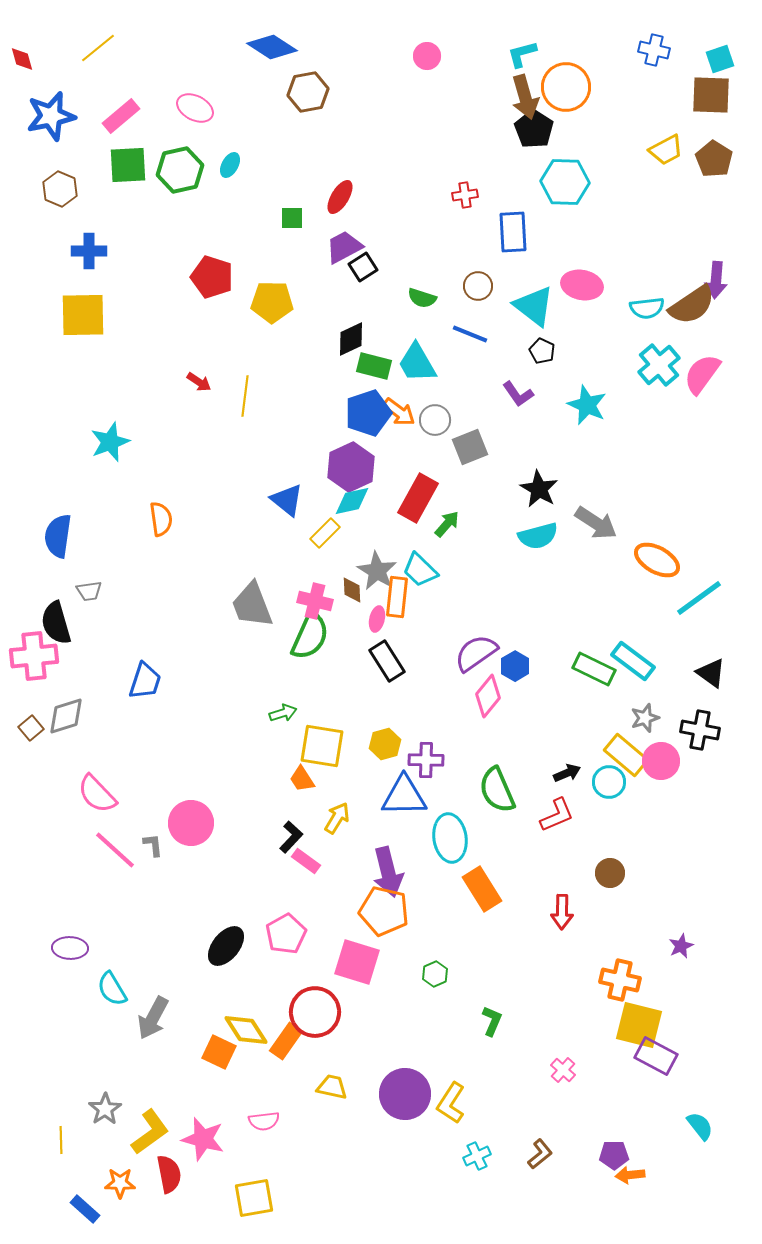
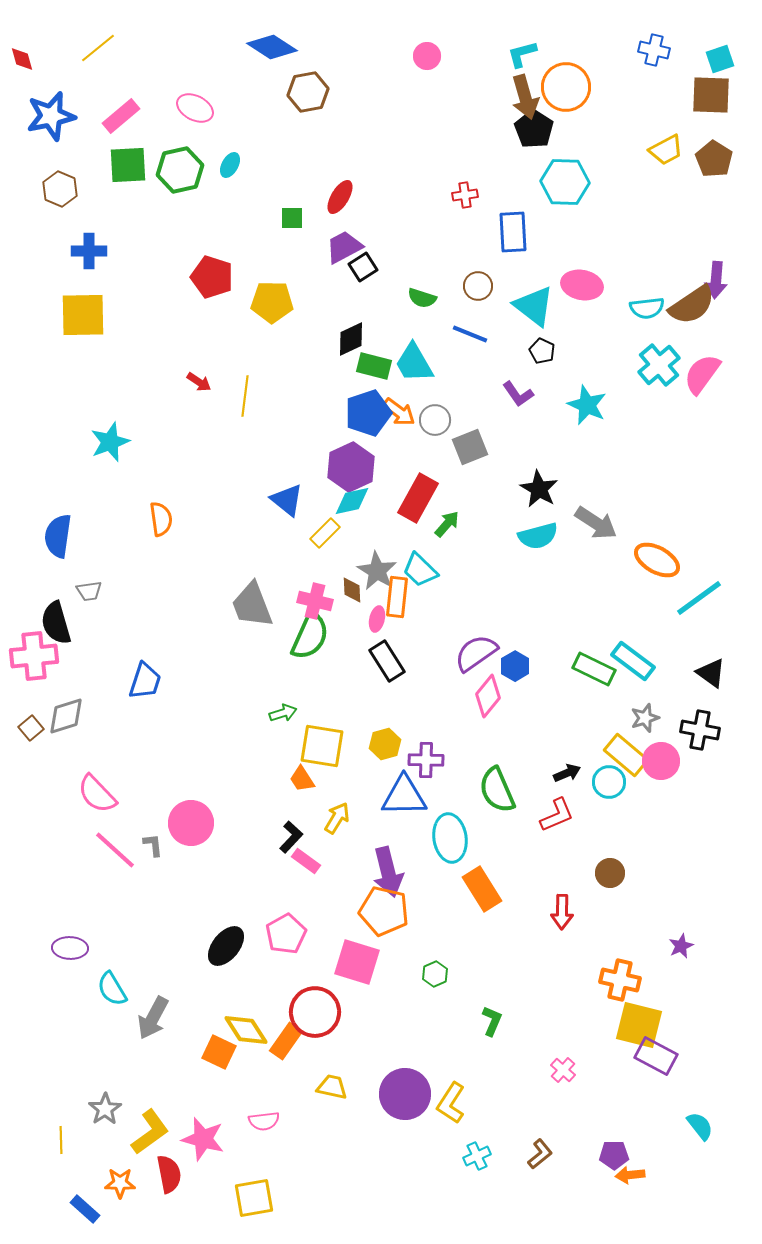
cyan trapezoid at (417, 363): moved 3 px left
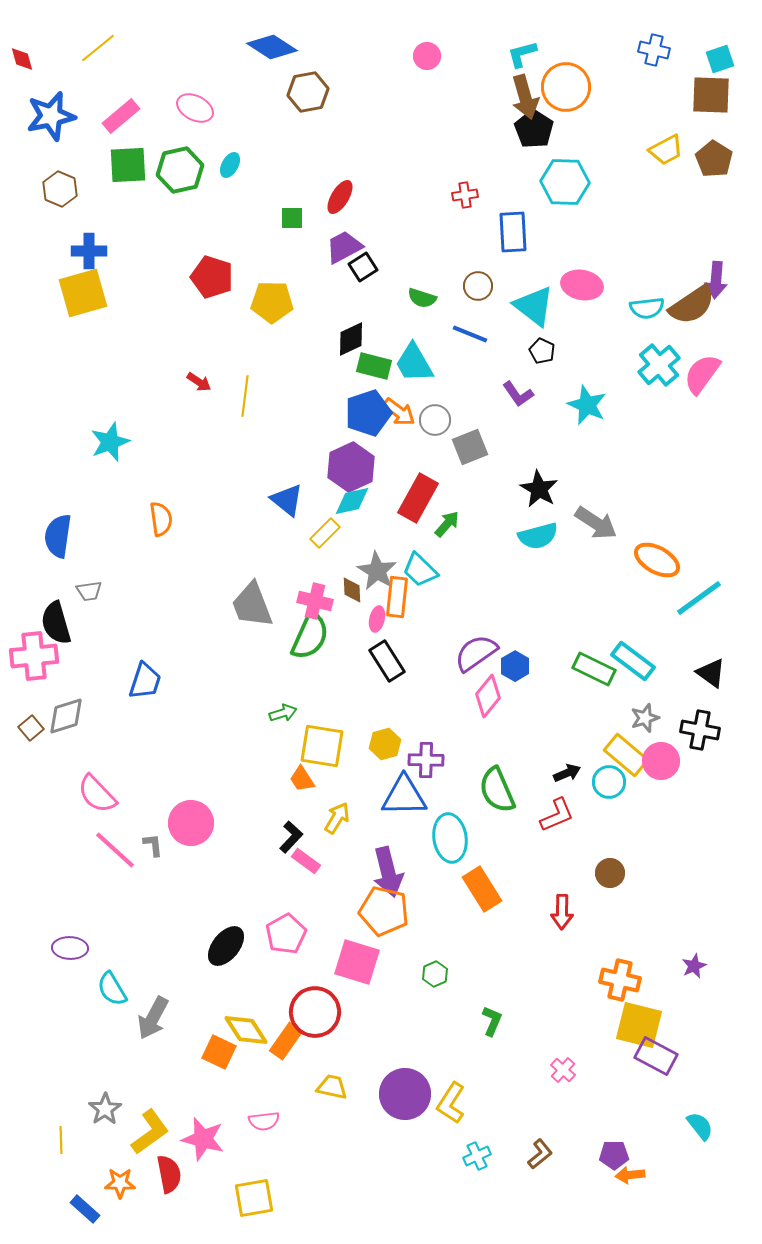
yellow square at (83, 315): moved 22 px up; rotated 15 degrees counterclockwise
purple star at (681, 946): moved 13 px right, 20 px down
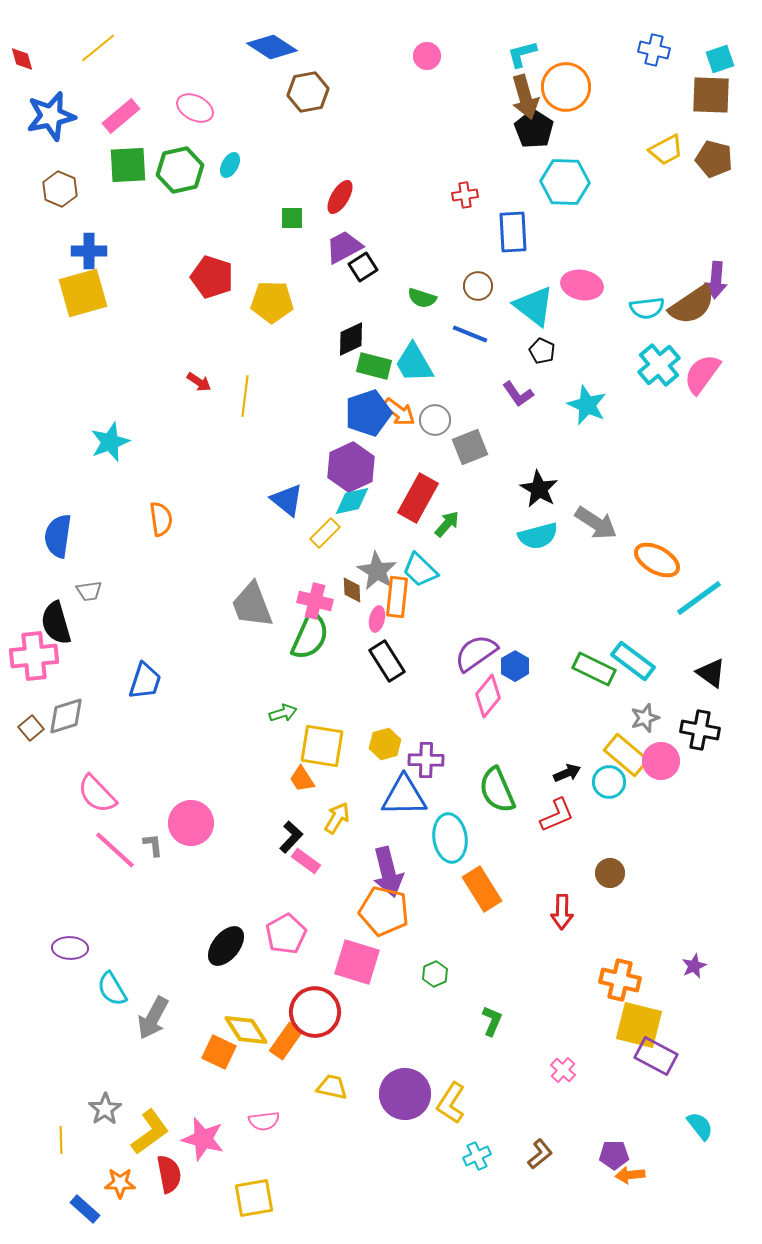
brown pentagon at (714, 159): rotated 18 degrees counterclockwise
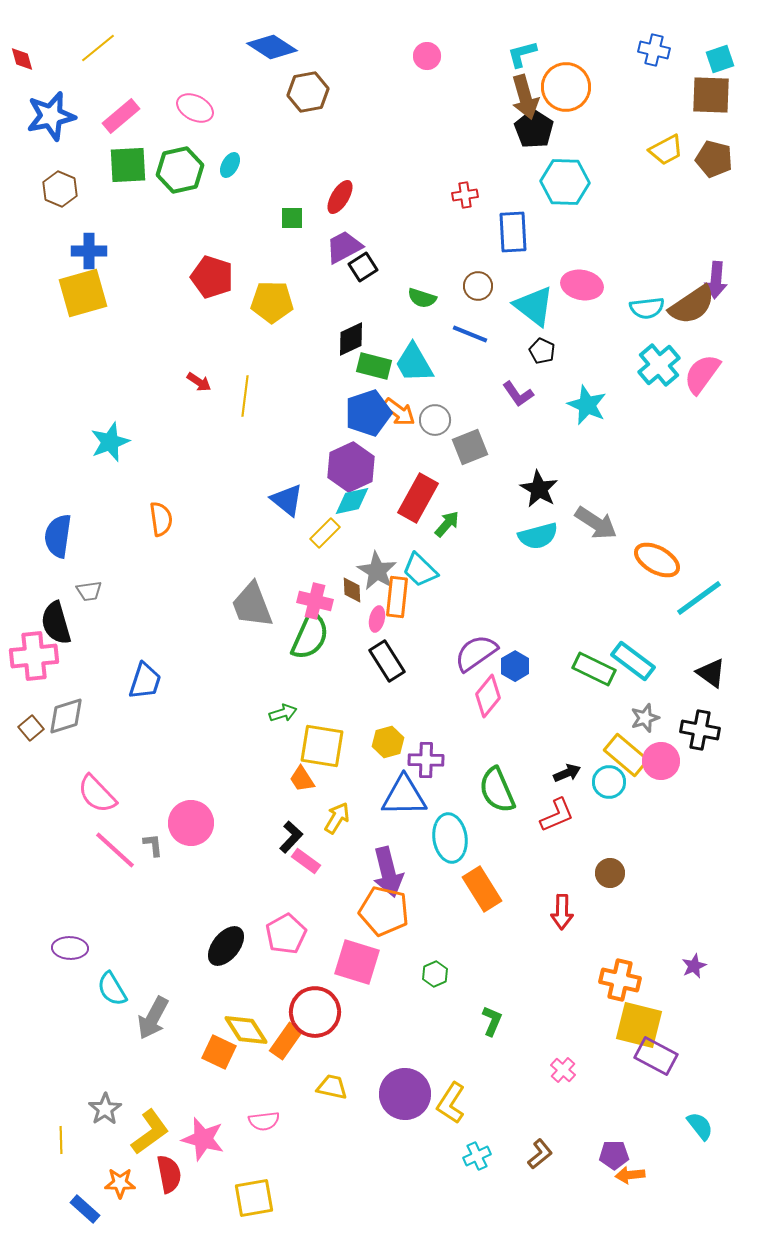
yellow hexagon at (385, 744): moved 3 px right, 2 px up
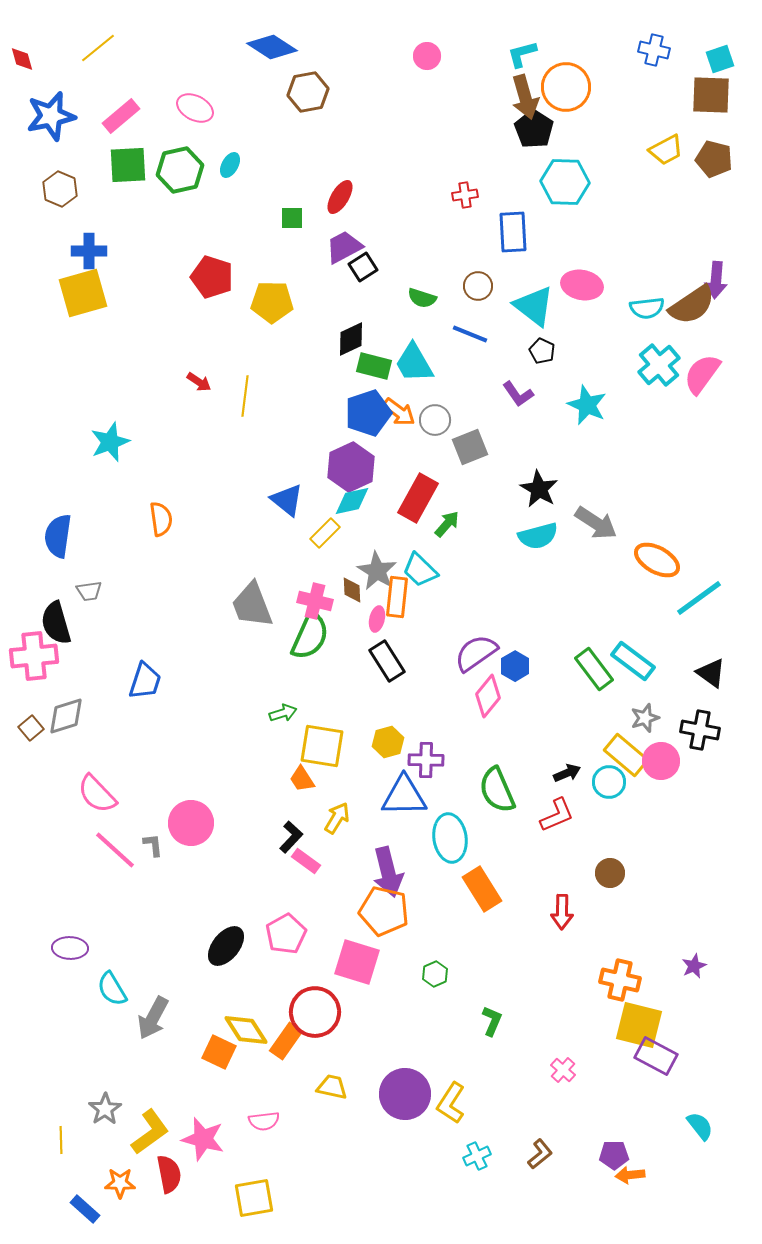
green rectangle at (594, 669): rotated 27 degrees clockwise
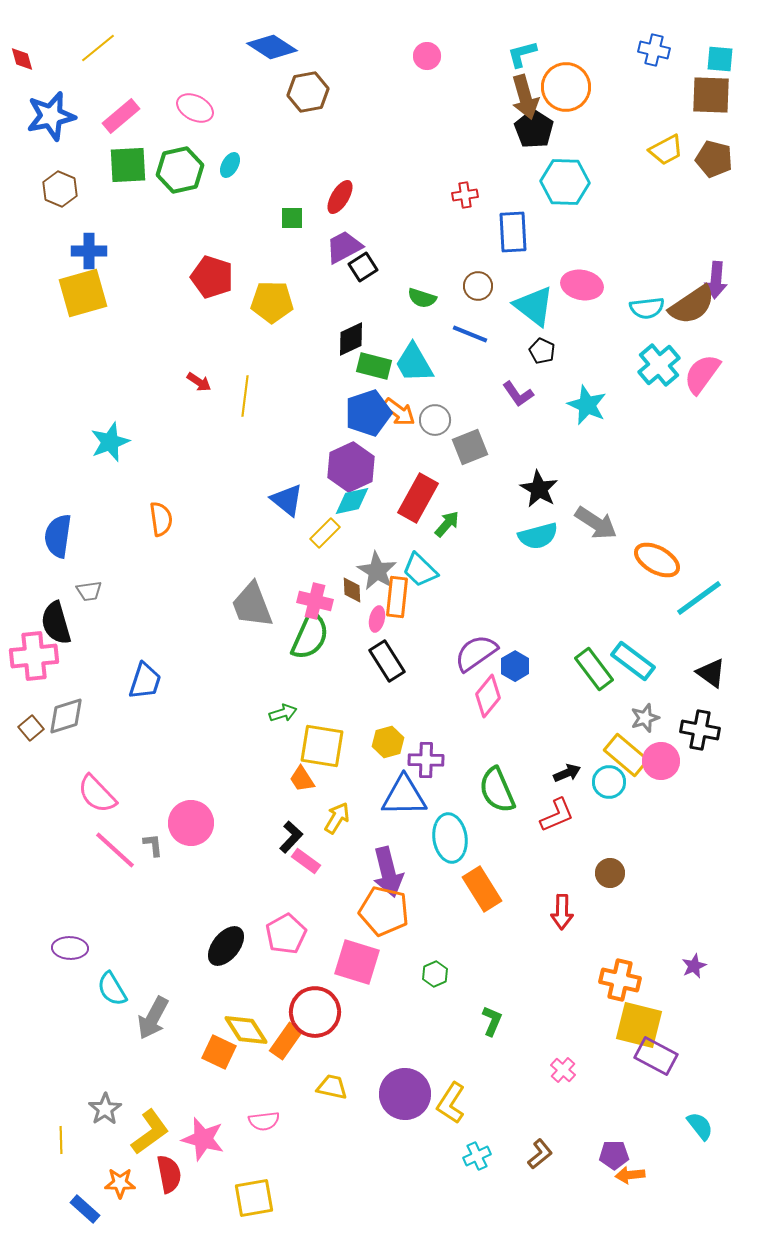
cyan square at (720, 59): rotated 24 degrees clockwise
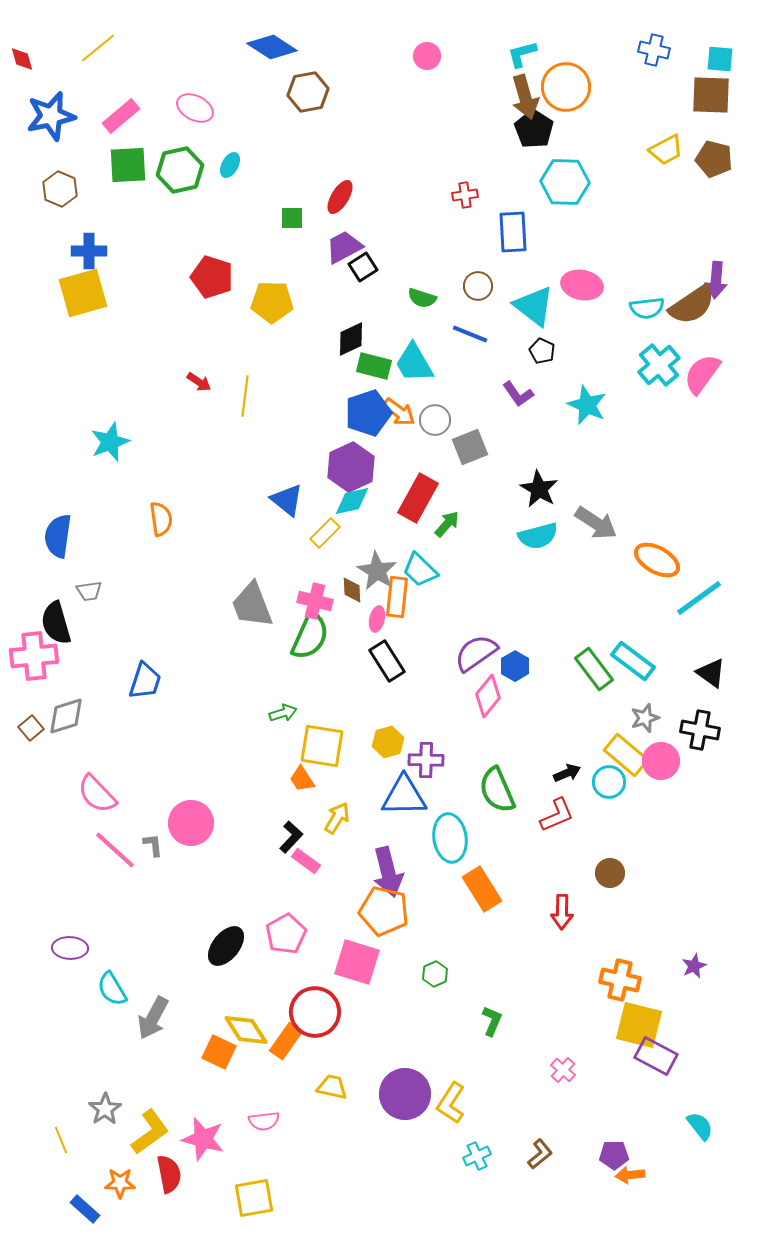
yellow line at (61, 1140): rotated 20 degrees counterclockwise
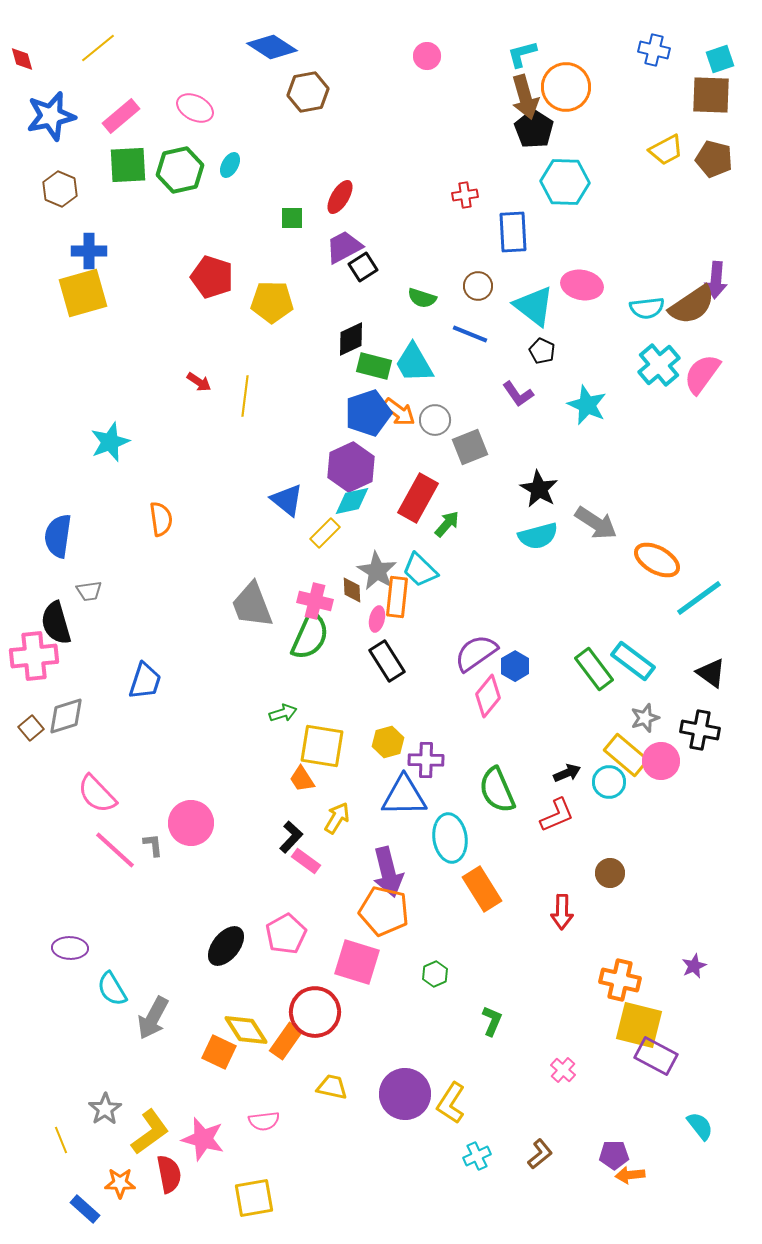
cyan square at (720, 59): rotated 24 degrees counterclockwise
